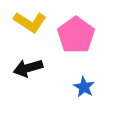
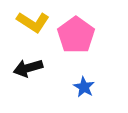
yellow L-shape: moved 3 px right
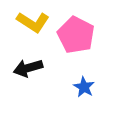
pink pentagon: rotated 9 degrees counterclockwise
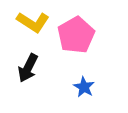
pink pentagon: rotated 15 degrees clockwise
black arrow: rotated 48 degrees counterclockwise
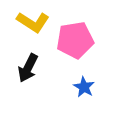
pink pentagon: moved 1 px left, 5 px down; rotated 21 degrees clockwise
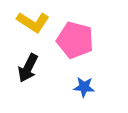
pink pentagon: rotated 24 degrees clockwise
blue star: rotated 25 degrees counterclockwise
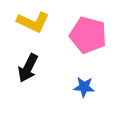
yellow L-shape: rotated 8 degrees counterclockwise
pink pentagon: moved 13 px right, 5 px up
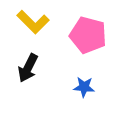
yellow L-shape: rotated 20 degrees clockwise
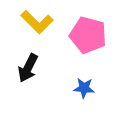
yellow L-shape: moved 4 px right
blue star: moved 1 px down
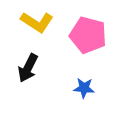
yellow L-shape: rotated 12 degrees counterclockwise
